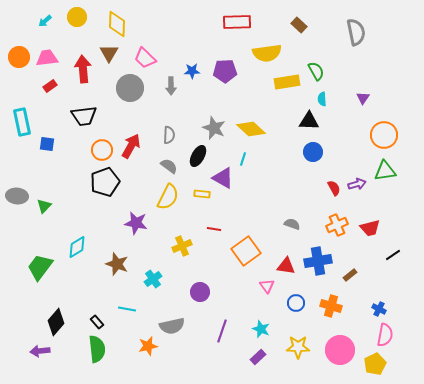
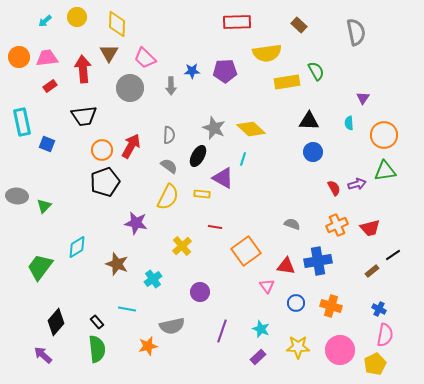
cyan semicircle at (322, 99): moved 27 px right, 24 px down
blue square at (47, 144): rotated 14 degrees clockwise
red line at (214, 229): moved 1 px right, 2 px up
yellow cross at (182, 246): rotated 18 degrees counterclockwise
brown rectangle at (350, 275): moved 22 px right, 4 px up
purple arrow at (40, 351): moved 3 px right, 4 px down; rotated 48 degrees clockwise
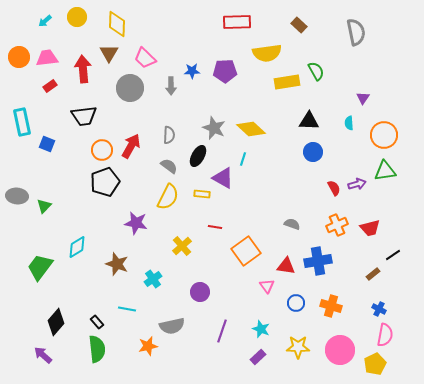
brown rectangle at (372, 271): moved 1 px right, 3 px down
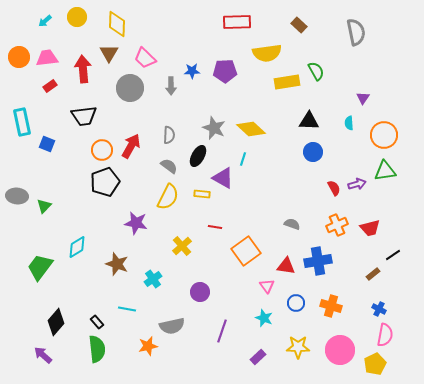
cyan star at (261, 329): moved 3 px right, 11 px up
